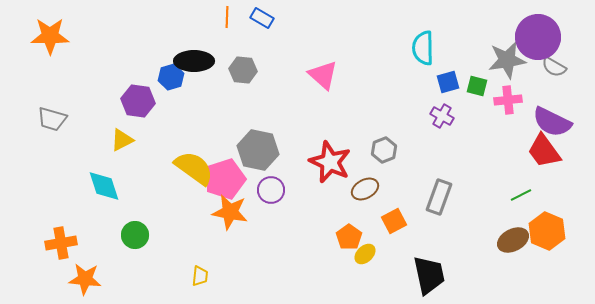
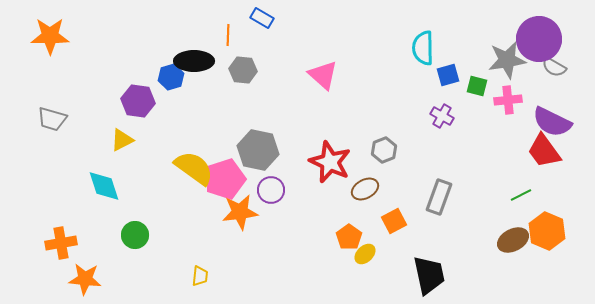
orange line at (227, 17): moved 1 px right, 18 px down
purple circle at (538, 37): moved 1 px right, 2 px down
blue square at (448, 82): moved 7 px up
orange star at (230, 212): moved 10 px right; rotated 18 degrees counterclockwise
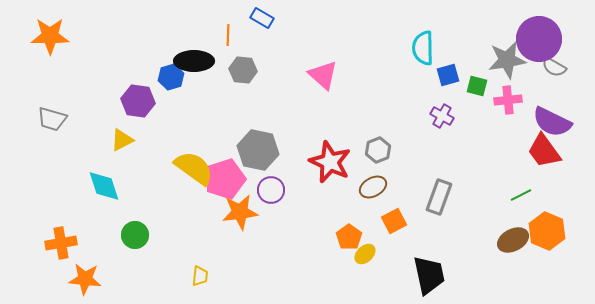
gray hexagon at (384, 150): moved 6 px left
brown ellipse at (365, 189): moved 8 px right, 2 px up
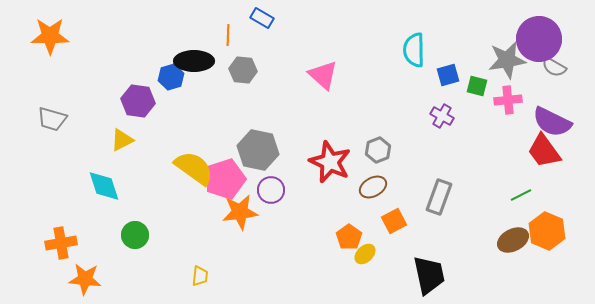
cyan semicircle at (423, 48): moved 9 px left, 2 px down
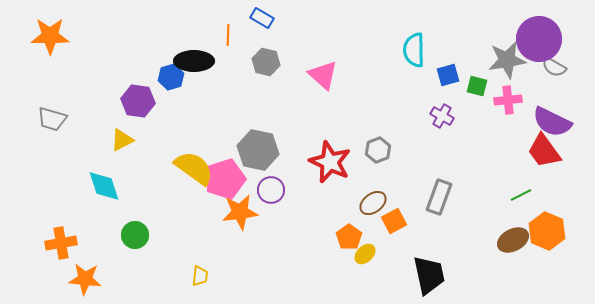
gray hexagon at (243, 70): moved 23 px right, 8 px up; rotated 8 degrees clockwise
brown ellipse at (373, 187): moved 16 px down; rotated 8 degrees counterclockwise
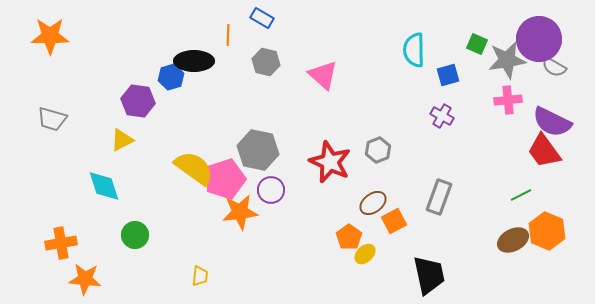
green square at (477, 86): moved 42 px up; rotated 10 degrees clockwise
